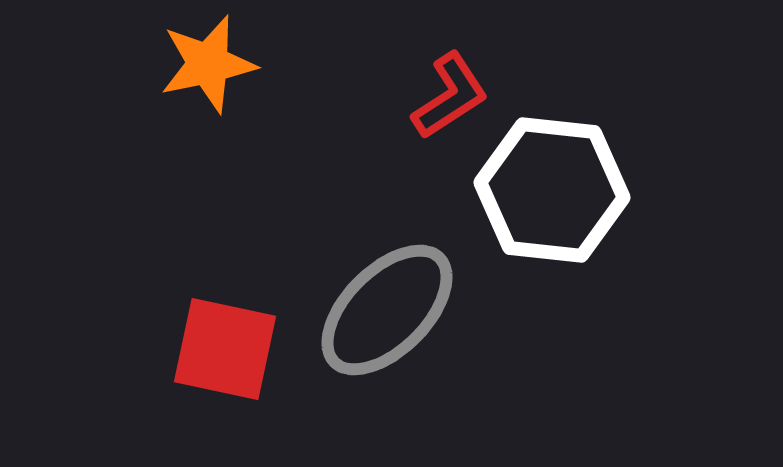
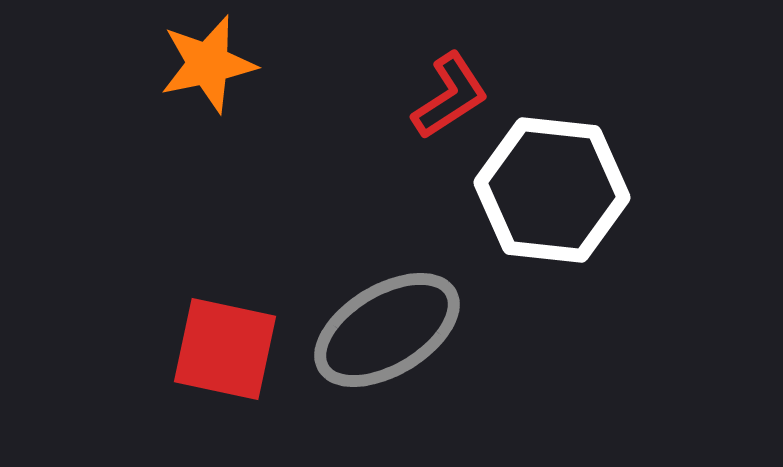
gray ellipse: moved 20 px down; rotated 14 degrees clockwise
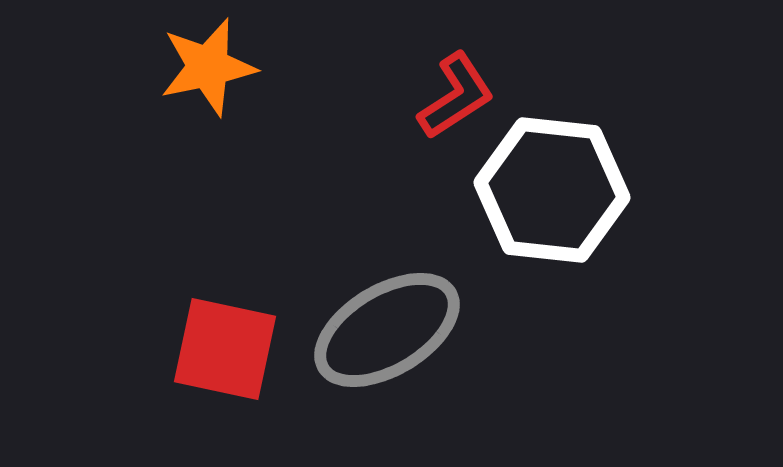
orange star: moved 3 px down
red L-shape: moved 6 px right
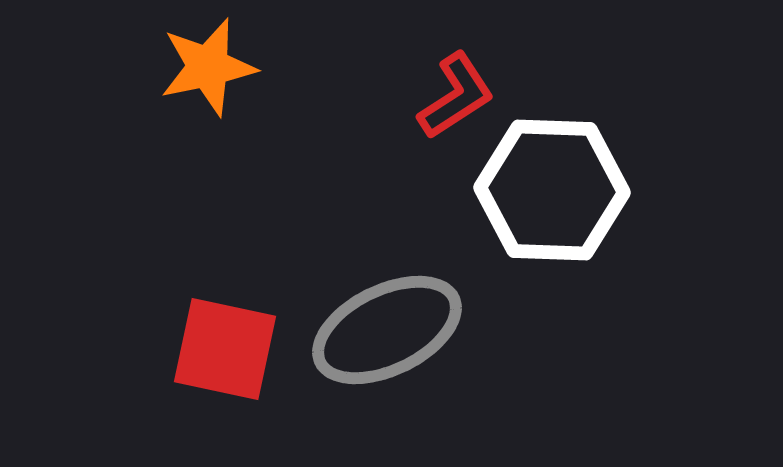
white hexagon: rotated 4 degrees counterclockwise
gray ellipse: rotated 5 degrees clockwise
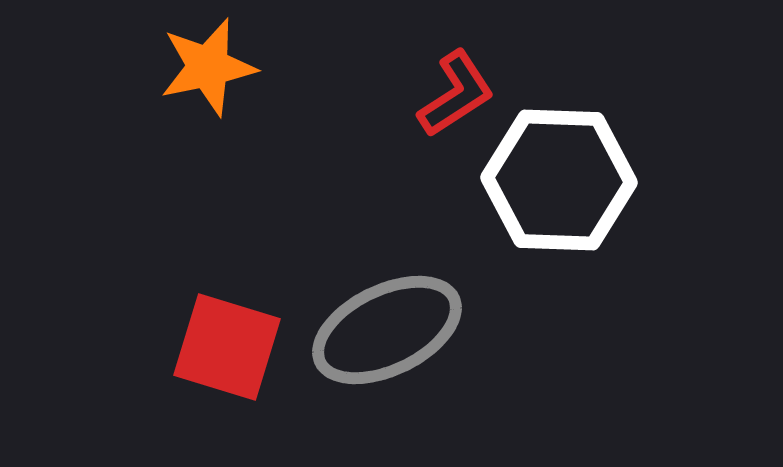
red L-shape: moved 2 px up
white hexagon: moved 7 px right, 10 px up
red square: moved 2 px right, 2 px up; rotated 5 degrees clockwise
